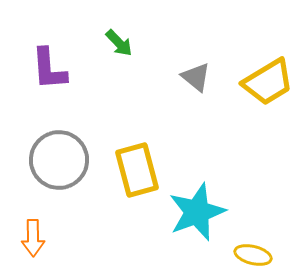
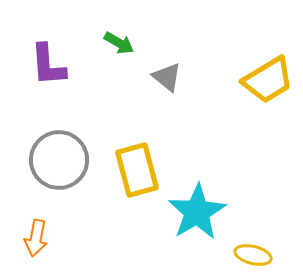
green arrow: rotated 16 degrees counterclockwise
purple L-shape: moved 1 px left, 4 px up
gray triangle: moved 29 px left
yellow trapezoid: moved 2 px up
cyan star: rotated 10 degrees counterclockwise
orange arrow: moved 3 px right; rotated 12 degrees clockwise
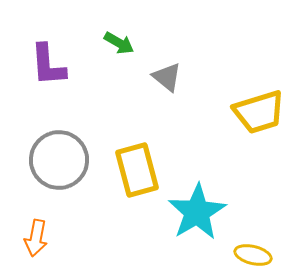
yellow trapezoid: moved 9 px left, 32 px down; rotated 14 degrees clockwise
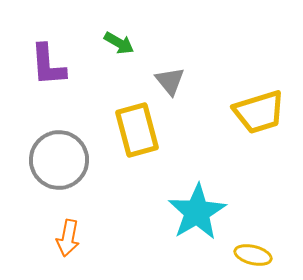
gray triangle: moved 3 px right, 4 px down; rotated 12 degrees clockwise
yellow rectangle: moved 40 px up
orange arrow: moved 32 px right
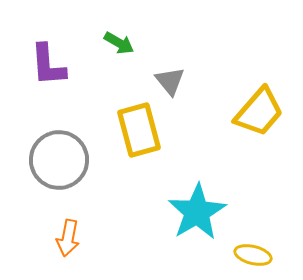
yellow trapezoid: rotated 32 degrees counterclockwise
yellow rectangle: moved 2 px right
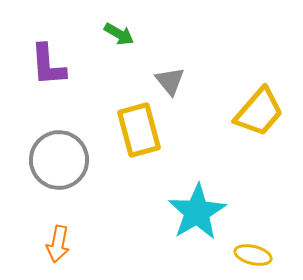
green arrow: moved 9 px up
orange arrow: moved 10 px left, 6 px down
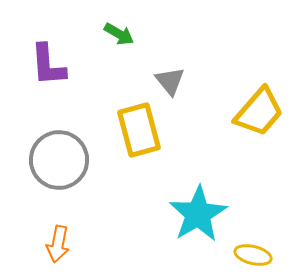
cyan star: moved 1 px right, 2 px down
